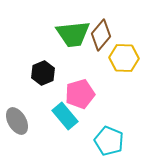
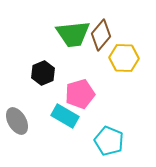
cyan rectangle: rotated 20 degrees counterclockwise
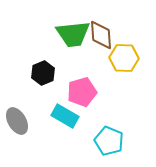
brown diamond: rotated 44 degrees counterclockwise
pink pentagon: moved 2 px right, 2 px up
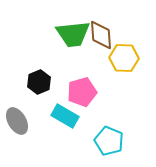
black hexagon: moved 4 px left, 9 px down
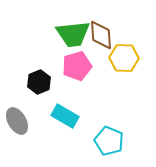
pink pentagon: moved 5 px left, 26 px up
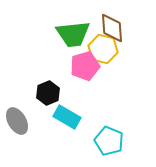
brown diamond: moved 11 px right, 7 px up
yellow hexagon: moved 21 px left, 9 px up; rotated 12 degrees clockwise
pink pentagon: moved 8 px right
black hexagon: moved 9 px right, 11 px down
cyan rectangle: moved 2 px right, 1 px down
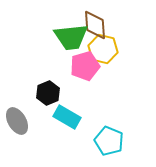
brown diamond: moved 17 px left, 3 px up
green trapezoid: moved 2 px left, 3 px down
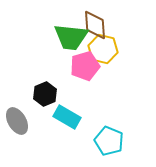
green trapezoid: rotated 12 degrees clockwise
black hexagon: moved 3 px left, 1 px down
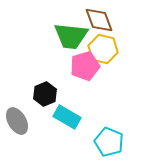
brown diamond: moved 4 px right, 5 px up; rotated 16 degrees counterclockwise
green trapezoid: moved 1 px up
cyan pentagon: moved 1 px down
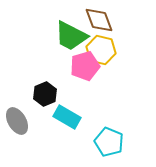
green trapezoid: rotated 21 degrees clockwise
yellow hexagon: moved 2 px left, 1 px down
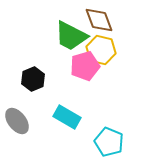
black hexagon: moved 12 px left, 15 px up
gray ellipse: rotated 8 degrees counterclockwise
